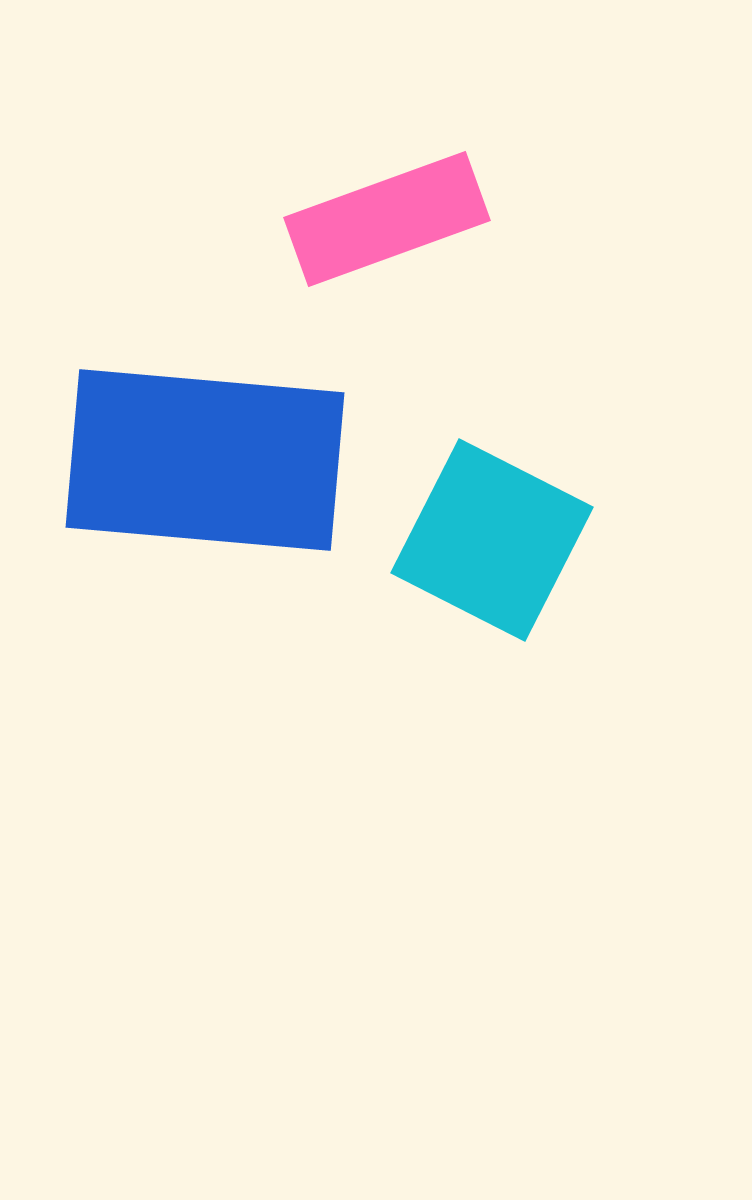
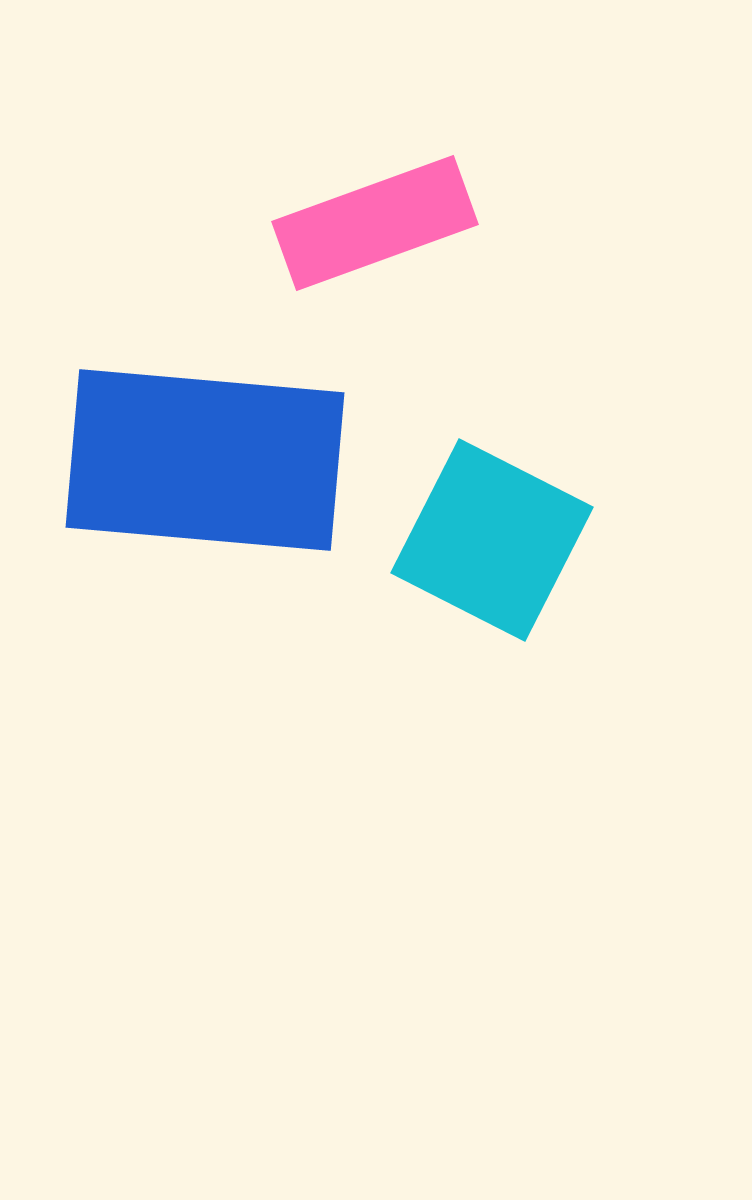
pink rectangle: moved 12 px left, 4 px down
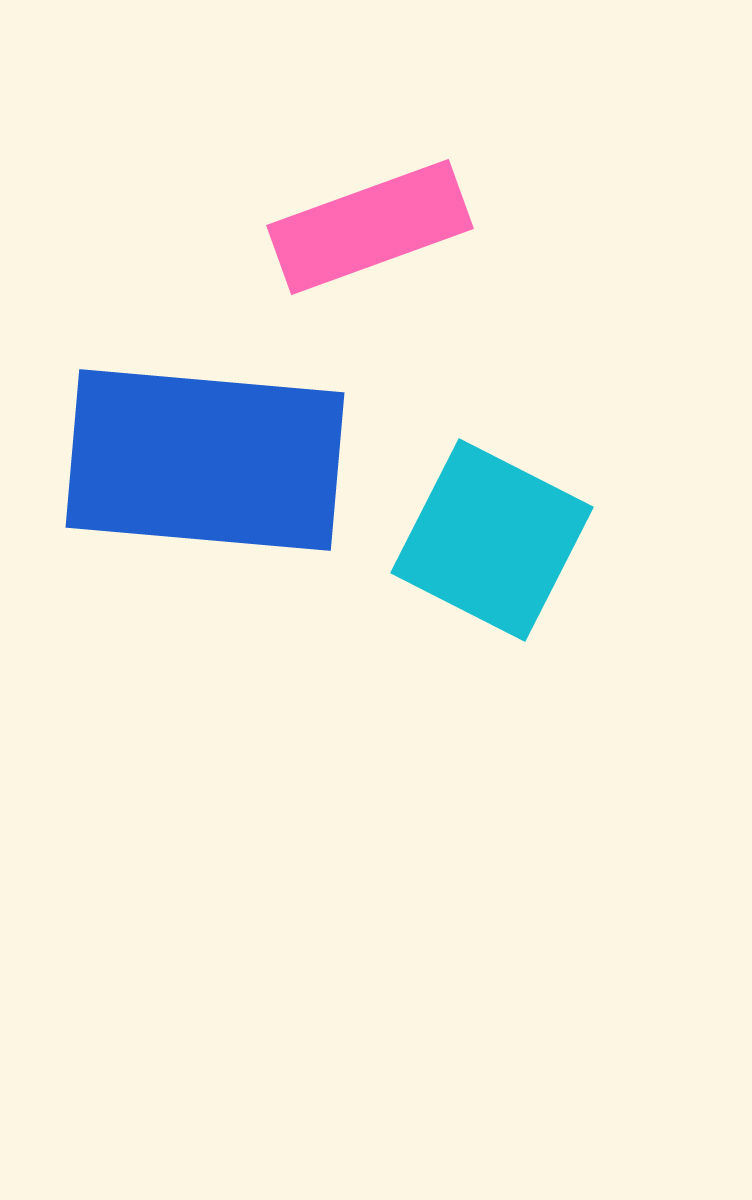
pink rectangle: moved 5 px left, 4 px down
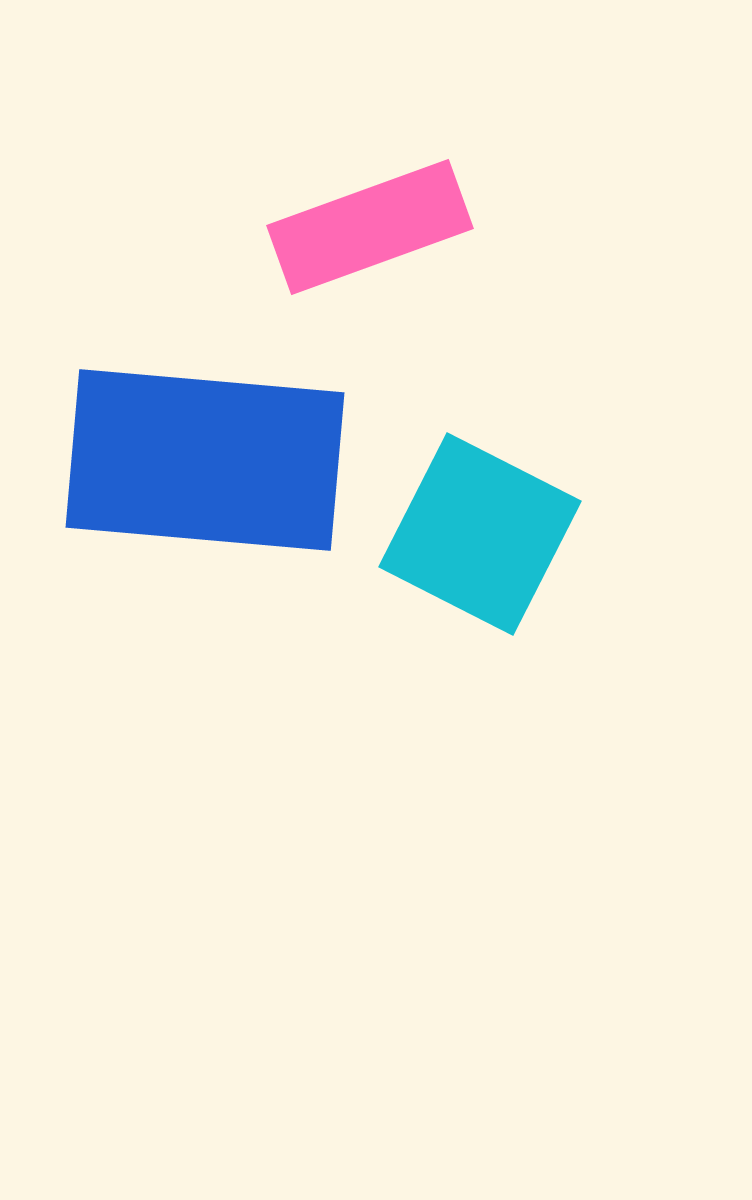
cyan square: moved 12 px left, 6 px up
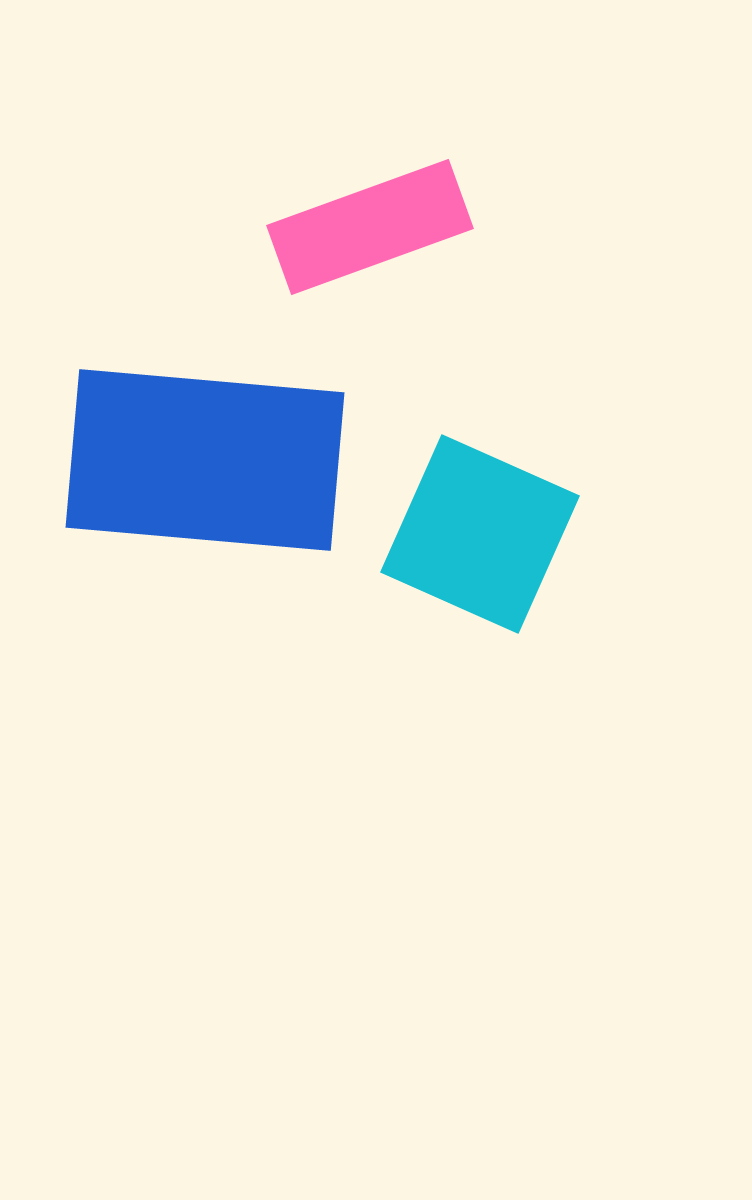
cyan square: rotated 3 degrees counterclockwise
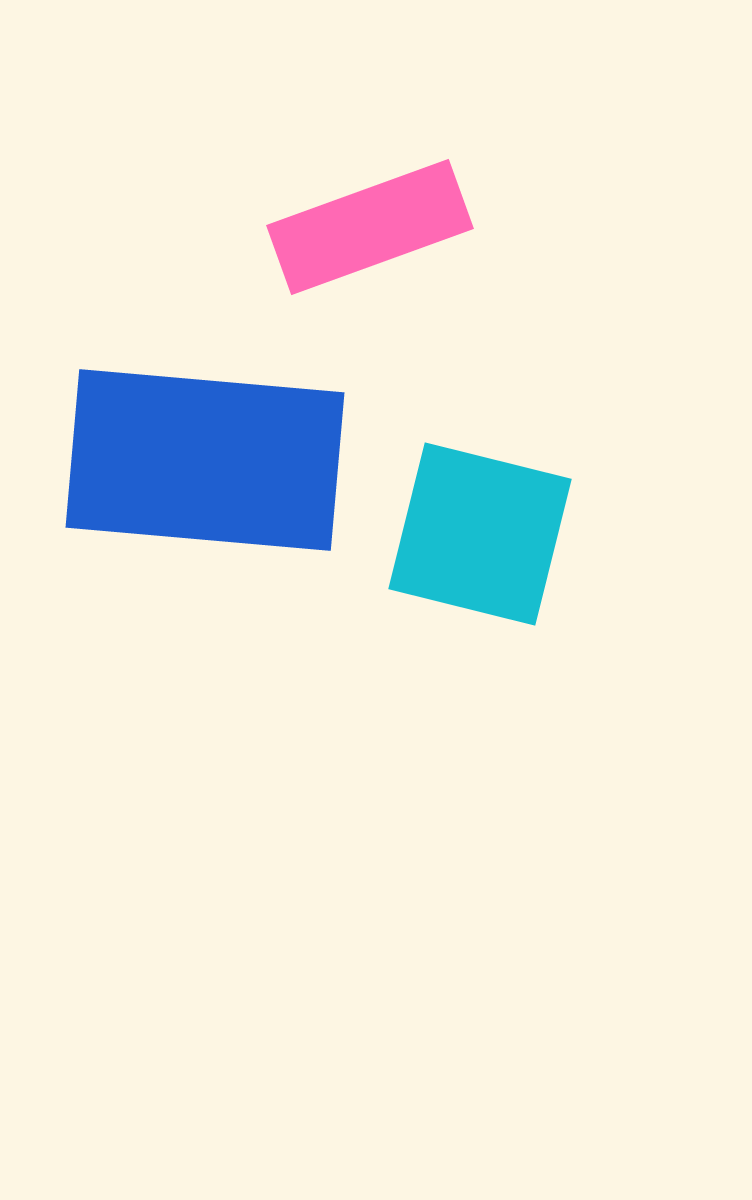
cyan square: rotated 10 degrees counterclockwise
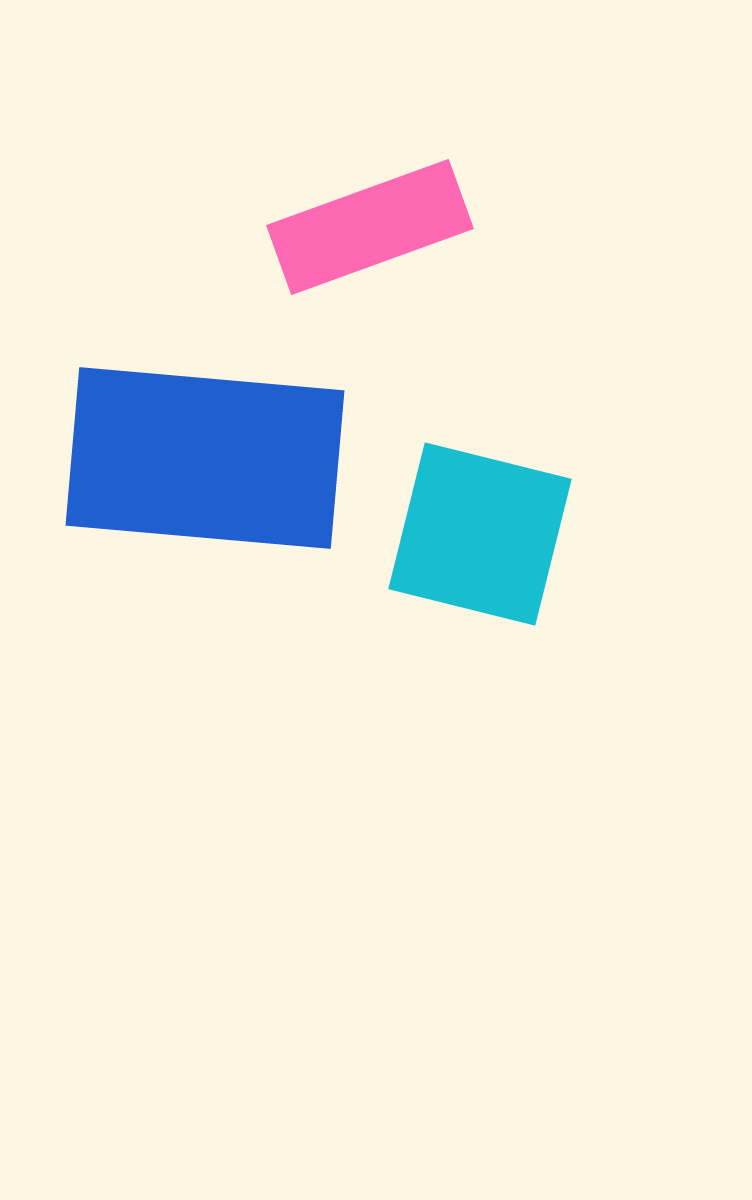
blue rectangle: moved 2 px up
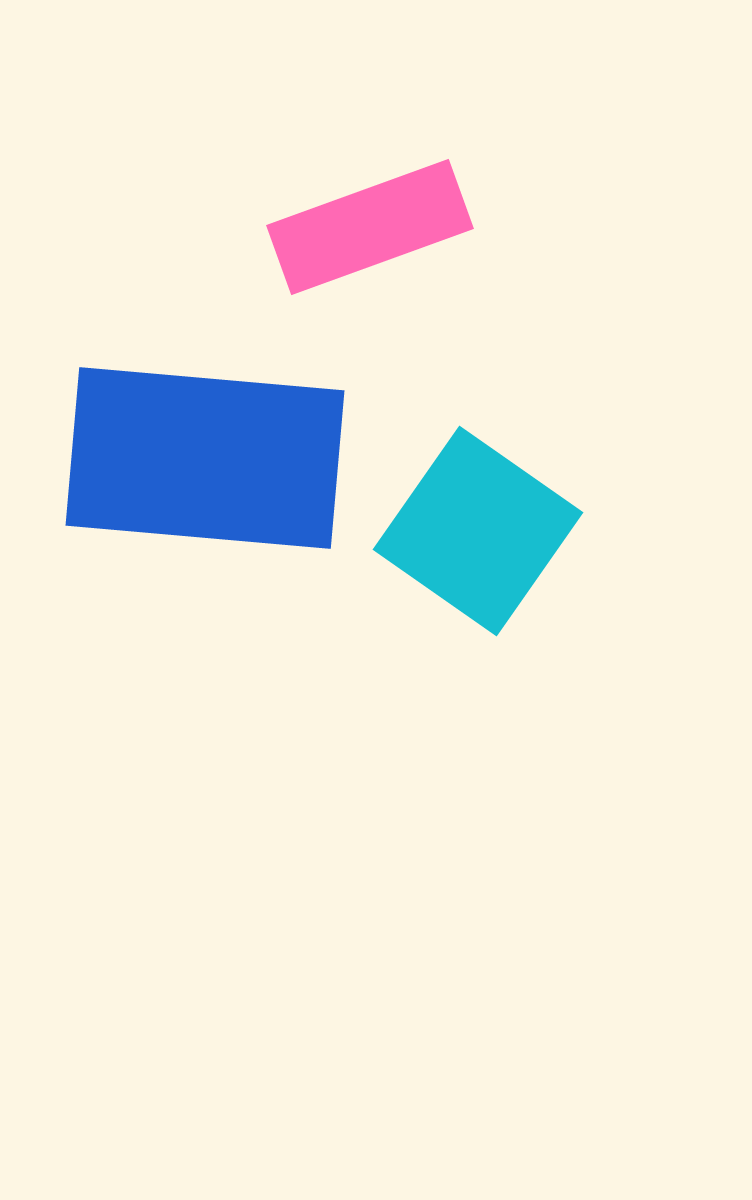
cyan square: moved 2 px left, 3 px up; rotated 21 degrees clockwise
